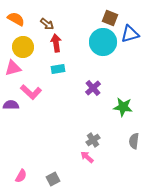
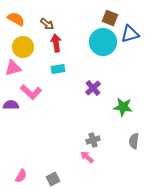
gray cross: rotated 16 degrees clockwise
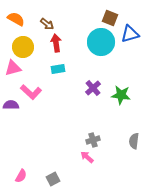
cyan circle: moved 2 px left
green star: moved 2 px left, 12 px up
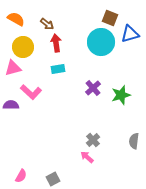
green star: rotated 24 degrees counterclockwise
gray cross: rotated 24 degrees counterclockwise
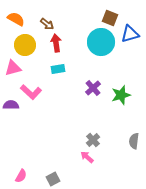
yellow circle: moved 2 px right, 2 px up
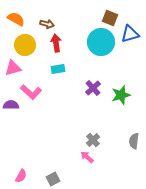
brown arrow: rotated 24 degrees counterclockwise
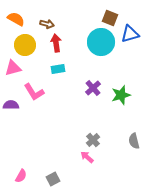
pink L-shape: moved 3 px right; rotated 15 degrees clockwise
gray semicircle: rotated 21 degrees counterclockwise
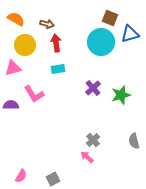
pink L-shape: moved 2 px down
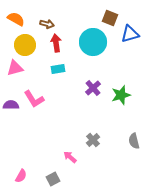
cyan circle: moved 8 px left
pink triangle: moved 2 px right
pink L-shape: moved 5 px down
pink arrow: moved 17 px left
